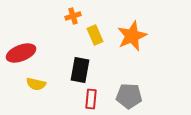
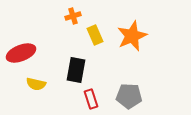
black rectangle: moved 4 px left
red rectangle: rotated 24 degrees counterclockwise
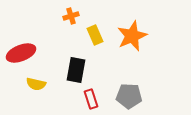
orange cross: moved 2 px left
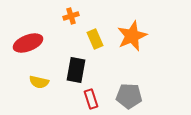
yellow rectangle: moved 4 px down
red ellipse: moved 7 px right, 10 px up
yellow semicircle: moved 3 px right, 2 px up
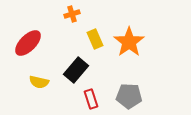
orange cross: moved 1 px right, 2 px up
orange star: moved 3 px left, 6 px down; rotated 12 degrees counterclockwise
red ellipse: rotated 24 degrees counterclockwise
black rectangle: rotated 30 degrees clockwise
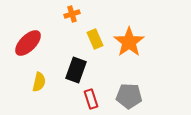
black rectangle: rotated 20 degrees counterclockwise
yellow semicircle: rotated 90 degrees counterclockwise
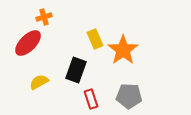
orange cross: moved 28 px left, 3 px down
orange star: moved 6 px left, 8 px down
yellow semicircle: rotated 132 degrees counterclockwise
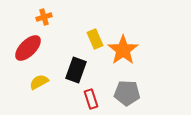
red ellipse: moved 5 px down
gray pentagon: moved 2 px left, 3 px up
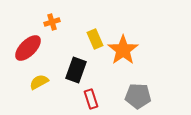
orange cross: moved 8 px right, 5 px down
gray pentagon: moved 11 px right, 3 px down
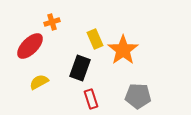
red ellipse: moved 2 px right, 2 px up
black rectangle: moved 4 px right, 2 px up
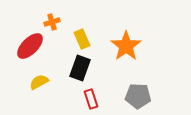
yellow rectangle: moved 13 px left
orange star: moved 3 px right, 4 px up
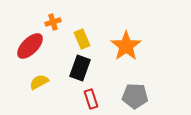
orange cross: moved 1 px right
gray pentagon: moved 3 px left
